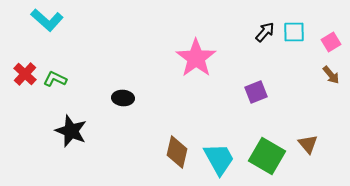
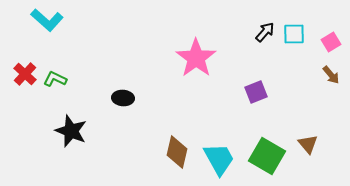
cyan square: moved 2 px down
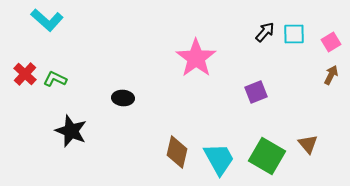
brown arrow: rotated 114 degrees counterclockwise
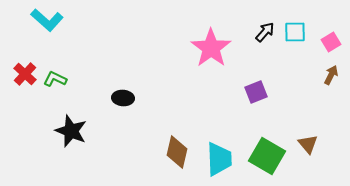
cyan square: moved 1 px right, 2 px up
pink star: moved 15 px right, 10 px up
cyan trapezoid: rotated 27 degrees clockwise
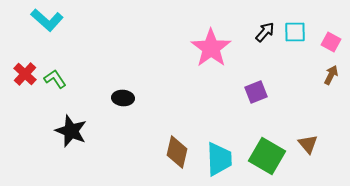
pink square: rotated 30 degrees counterclockwise
green L-shape: rotated 30 degrees clockwise
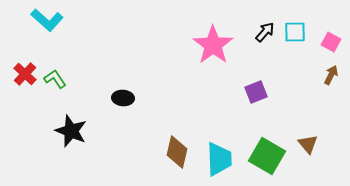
pink star: moved 2 px right, 3 px up
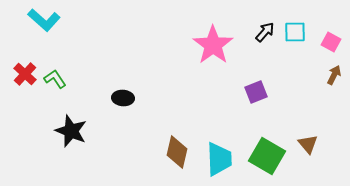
cyan L-shape: moved 3 px left
brown arrow: moved 3 px right
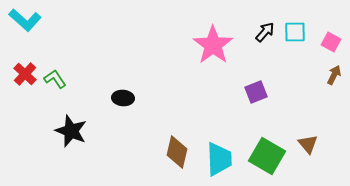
cyan L-shape: moved 19 px left
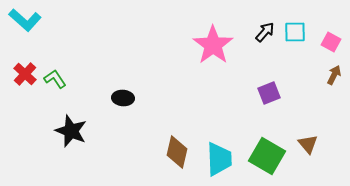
purple square: moved 13 px right, 1 px down
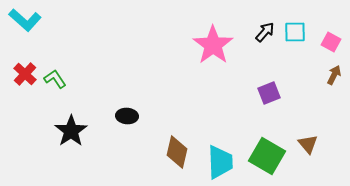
black ellipse: moved 4 px right, 18 px down
black star: rotated 16 degrees clockwise
cyan trapezoid: moved 1 px right, 3 px down
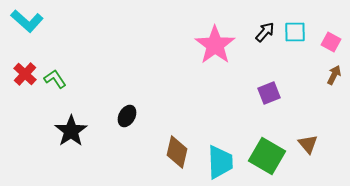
cyan L-shape: moved 2 px right, 1 px down
pink star: moved 2 px right
black ellipse: rotated 65 degrees counterclockwise
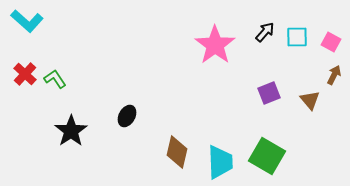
cyan square: moved 2 px right, 5 px down
brown triangle: moved 2 px right, 44 px up
